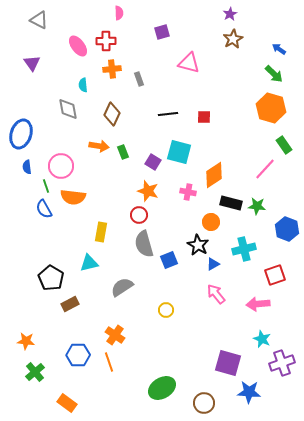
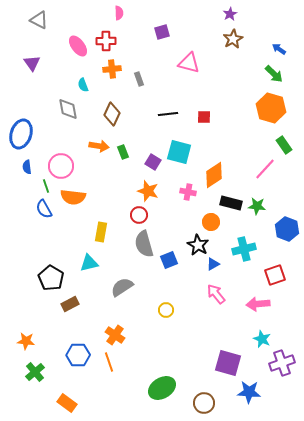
cyan semicircle at (83, 85): rotated 16 degrees counterclockwise
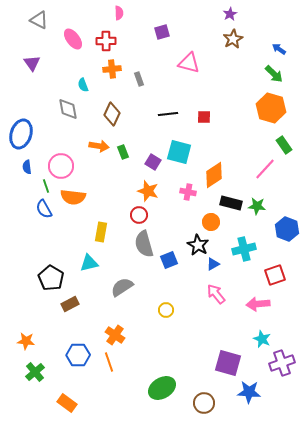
pink ellipse at (78, 46): moved 5 px left, 7 px up
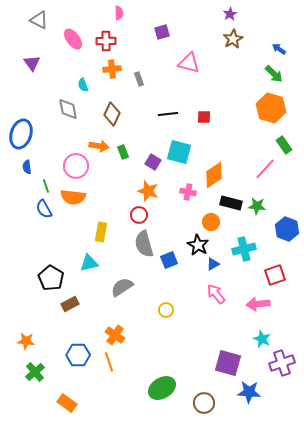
pink circle at (61, 166): moved 15 px right
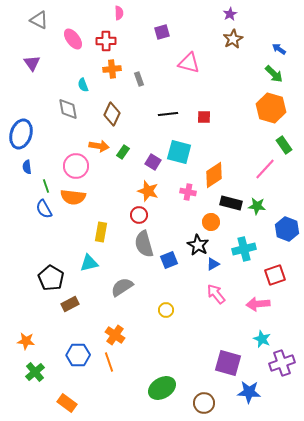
green rectangle at (123, 152): rotated 56 degrees clockwise
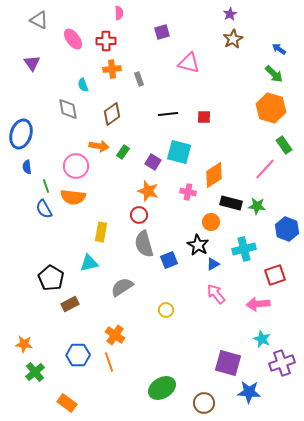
brown diamond at (112, 114): rotated 30 degrees clockwise
orange star at (26, 341): moved 2 px left, 3 px down
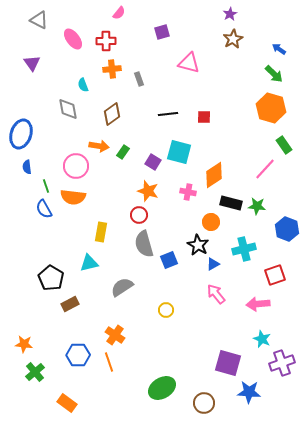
pink semicircle at (119, 13): rotated 40 degrees clockwise
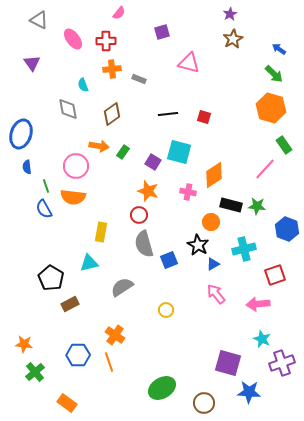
gray rectangle at (139, 79): rotated 48 degrees counterclockwise
red square at (204, 117): rotated 16 degrees clockwise
black rectangle at (231, 203): moved 2 px down
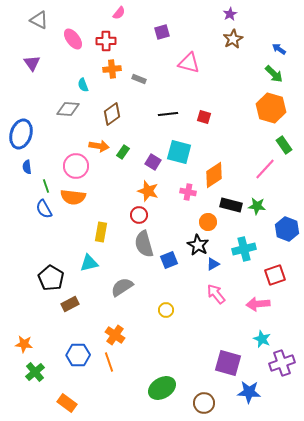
gray diamond at (68, 109): rotated 75 degrees counterclockwise
orange circle at (211, 222): moved 3 px left
